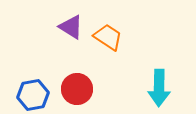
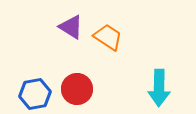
blue hexagon: moved 2 px right, 1 px up
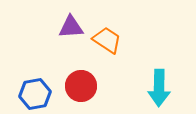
purple triangle: rotated 36 degrees counterclockwise
orange trapezoid: moved 1 px left, 3 px down
red circle: moved 4 px right, 3 px up
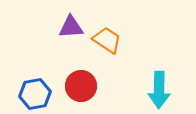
cyan arrow: moved 2 px down
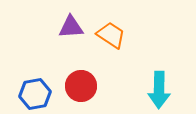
orange trapezoid: moved 4 px right, 5 px up
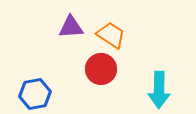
red circle: moved 20 px right, 17 px up
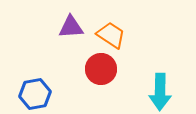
cyan arrow: moved 1 px right, 2 px down
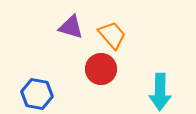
purple triangle: rotated 20 degrees clockwise
orange trapezoid: moved 1 px right; rotated 16 degrees clockwise
blue hexagon: moved 2 px right; rotated 20 degrees clockwise
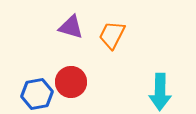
orange trapezoid: rotated 112 degrees counterclockwise
red circle: moved 30 px left, 13 px down
blue hexagon: rotated 20 degrees counterclockwise
